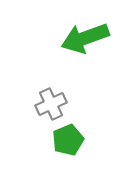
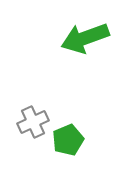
gray cross: moved 18 px left, 18 px down
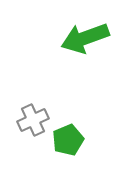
gray cross: moved 2 px up
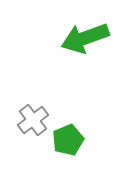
gray cross: rotated 12 degrees counterclockwise
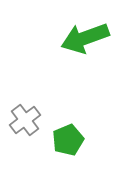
gray cross: moved 8 px left
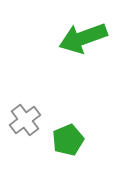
green arrow: moved 2 px left
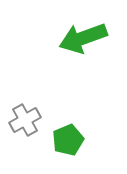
gray cross: rotated 8 degrees clockwise
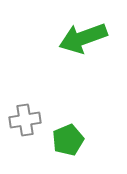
gray cross: rotated 20 degrees clockwise
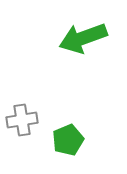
gray cross: moved 3 px left
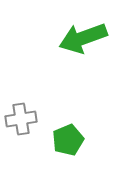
gray cross: moved 1 px left, 1 px up
